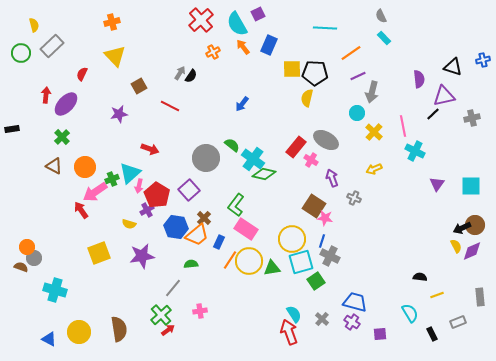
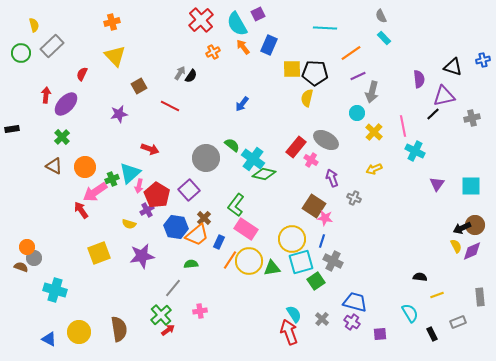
gray cross at (330, 256): moved 3 px right, 5 px down
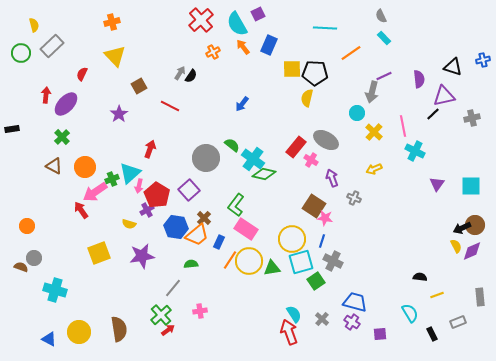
purple line at (358, 76): moved 26 px right
purple star at (119, 114): rotated 24 degrees counterclockwise
red arrow at (150, 149): rotated 90 degrees counterclockwise
orange circle at (27, 247): moved 21 px up
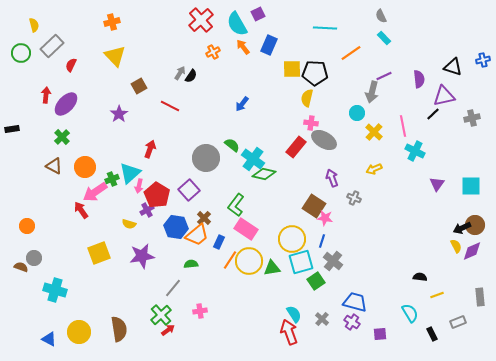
red semicircle at (82, 74): moved 11 px left, 9 px up
gray ellipse at (326, 140): moved 2 px left
pink cross at (311, 160): moved 37 px up; rotated 24 degrees counterclockwise
gray cross at (333, 261): rotated 12 degrees clockwise
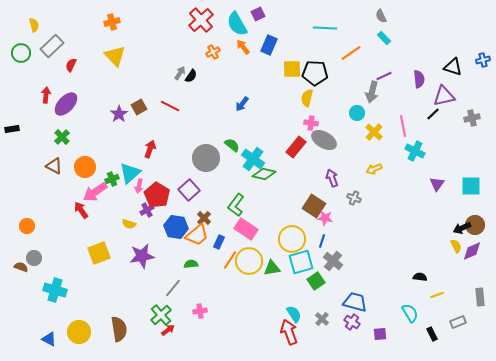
brown square at (139, 86): moved 21 px down
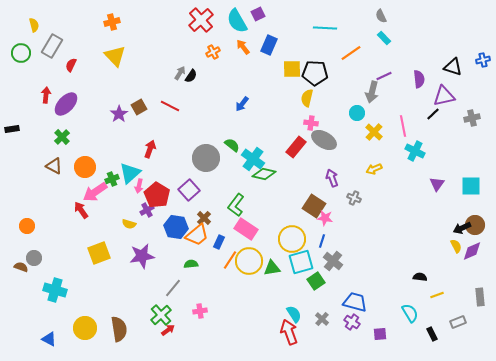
cyan semicircle at (237, 24): moved 3 px up
gray rectangle at (52, 46): rotated 15 degrees counterclockwise
yellow circle at (79, 332): moved 6 px right, 4 px up
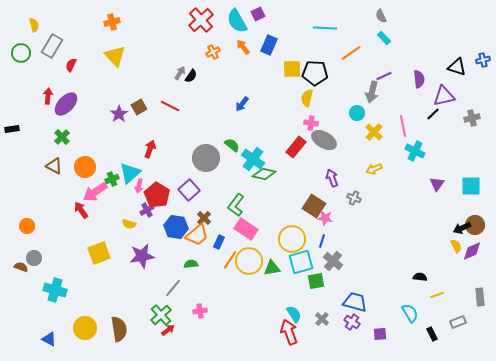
black triangle at (453, 67): moved 4 px right
red arrow at (46, 95): moved 2 px right, 1 px down
green square at (316, 281): rotated 24 degrees clockwise
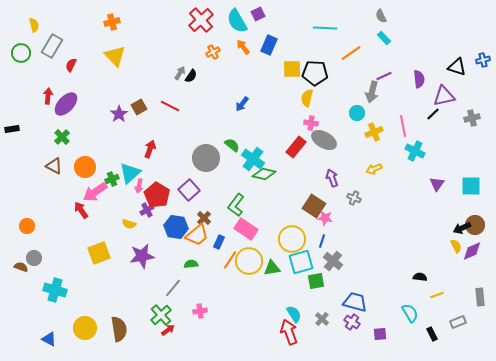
yellow cross at (374, 132): rotated 24 degrees clockwise
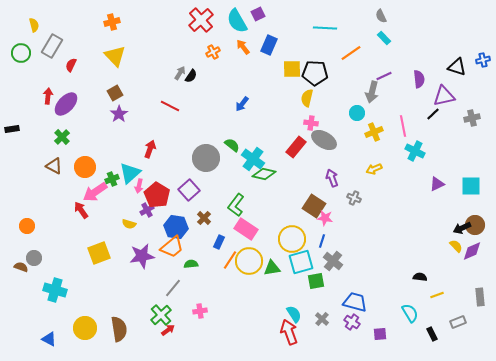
brown square at (139, 107): moved 24 px left, 14 px up
purple triangle at (437, 184): rotated 28 degrees clockwise
orange trapezoid at (197, 235): moved 25 px left, 12 px down
yellow semicircle at (456, 246): rotated 16 degrees counterclockwise
